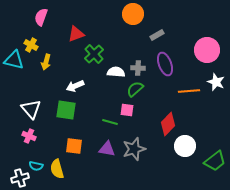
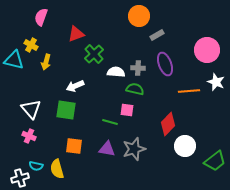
orange circle: moved 6 px right, 2 px down
green semicircle: rotated 54 degrees clockwise
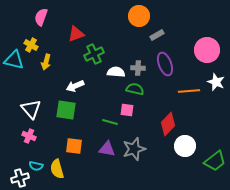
green cross: rotated 18 degrees clockwise
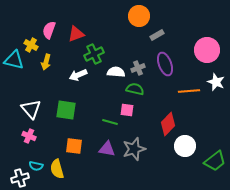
pink semicircle: moved 8 px right, 13 px down
gray cross: rotated 24 degrees counterclockwise
white arrow: moved 3 px right, 11 px up
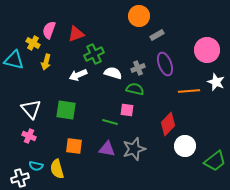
yellow cross: moved 2 px right, 2 px up
white semicircle: moved 3 px left, 1 px down; rotated 12 degrees clockwise
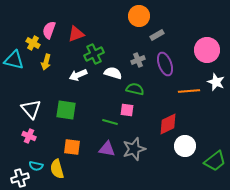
gray cross: moved 8 px up
red diamond: rotated 20 degrees clockwise
orange square: moved 2 px left, 1 px down
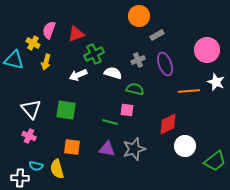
white cross: rotated 18 degrees clockwise
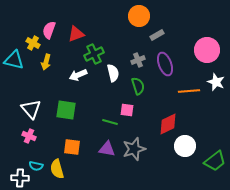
white semicircle: rotated 60 degrees clockwise
green semicircle: moved 3 px right, 3 px up; rotated 60 degrees clockwise
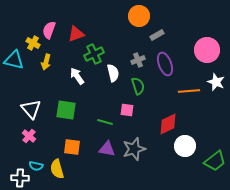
white arrow: moved 1 px left, 1 px down; rotated 78 degrees clockwise
green line: moved 5 px left
pink cross: rotated 16 degrees clockwise
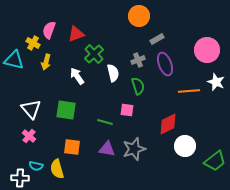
gray rectangle: moved 4 px down
green cross: rotated 18 degrees counterclockwise
